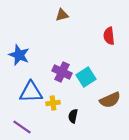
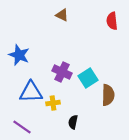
brown triangle: rotated 40 degrees clockwise
red semicircle: moved 3 px right, 15 px up
cyan square: moved 2 px right, 1 px down
brown semicircle: moved 2 px left, 5 px up; rotated 65 degrees counterclockwise
black semicircle: moved 6 px down
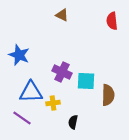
cyan square: moved 2 px left, 3 px down; rotated 36 degrees clockwise
purple line: moved 9 px up
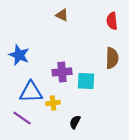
purple cross: rotated 30 degrees counterclockwise
brown semicircle: moved 4 px right, 37 px up
black semicircle: moved 2 px right; rotated 16 degrees clockwise
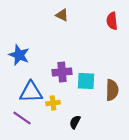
brown semicircle: moved 32 px down
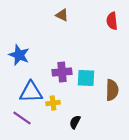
cyan square: moved 3 px up
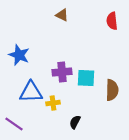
purple line: moved 8 px left, 6 px down
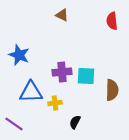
cyan square: moved 2 px up
yellow cross: moved 2 px right
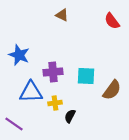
red semicircle: rotated 30 degrees counterclockwise
purple cross: moved 9 px left
brown semicircle: rotated 35 degrees clockwise
black semicircle: moved 5 px left, 6 px up
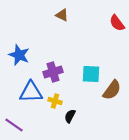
red semicircle: moved 5 px right, 2 px down
purple cross: rotated 12 degrees counterclockwise
cyan square: moved 5 px right, 2 px up
yellow cross: moved 2 px up; rotated 24 degrees clockwise
purple line: moved 1 px down
